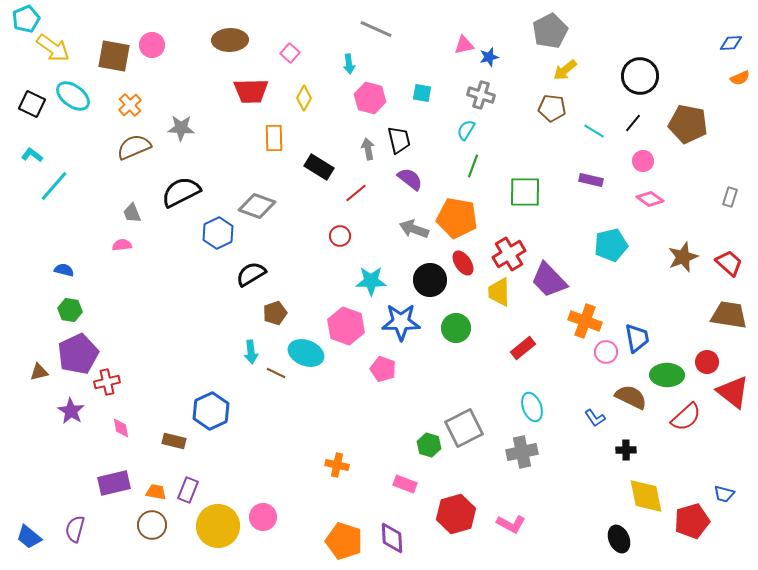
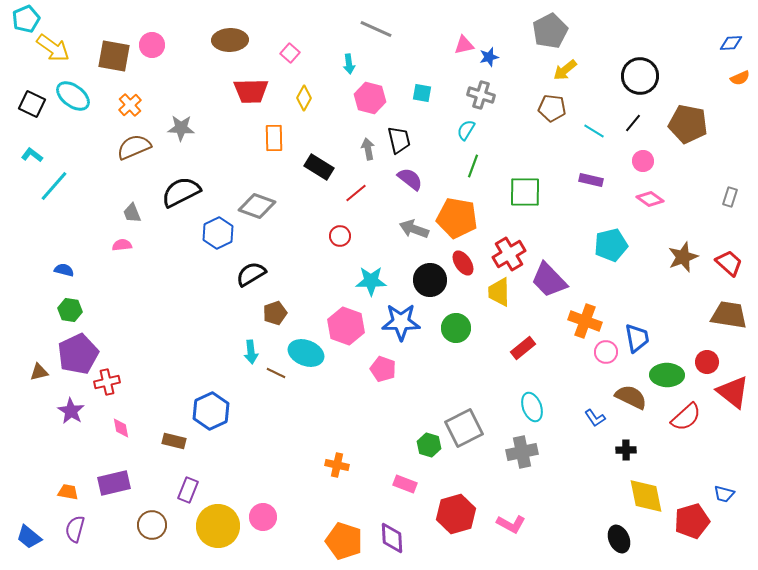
orange trapezoid at (156, 492): moved 88 px left
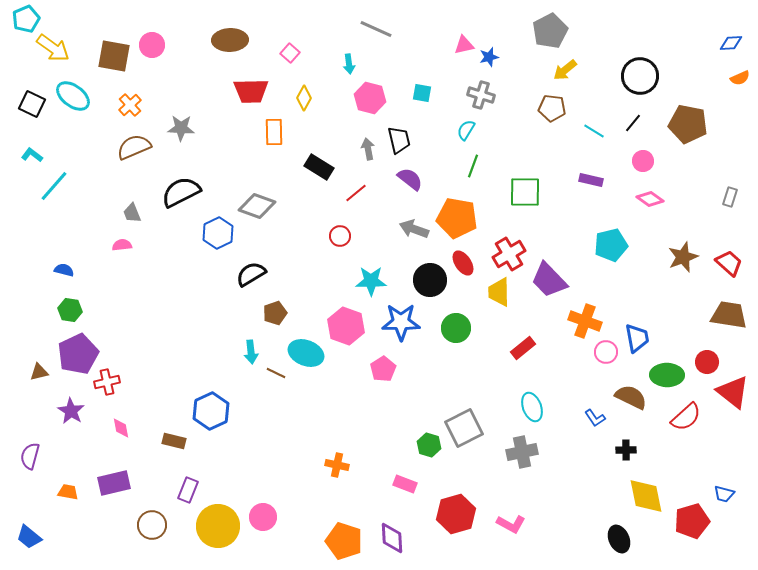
orange rectangle at (274, 138): moved 6 px up
pink pentagon at (383, 369): rotated 20 degrees clockwise
purple semicircle at (75, 529): moved 45 px left, 73 px up
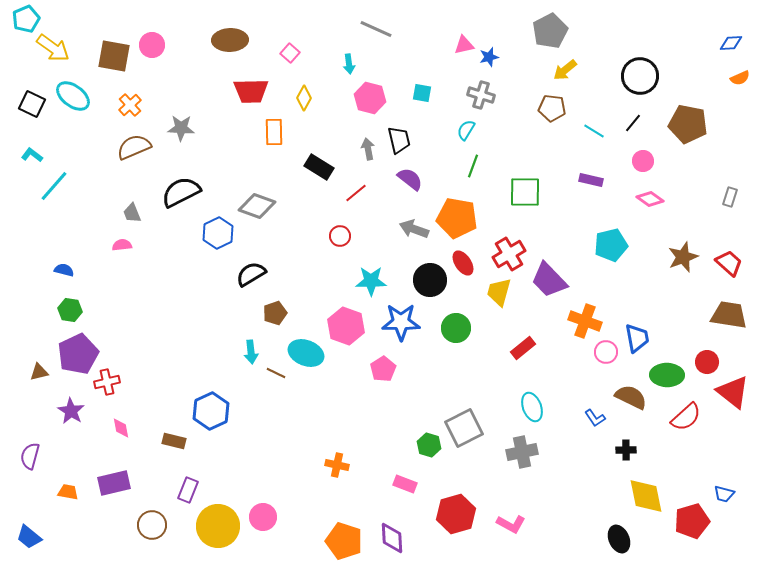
yellow trapezoid at (499, 292): rotated 16 degrees clockwise
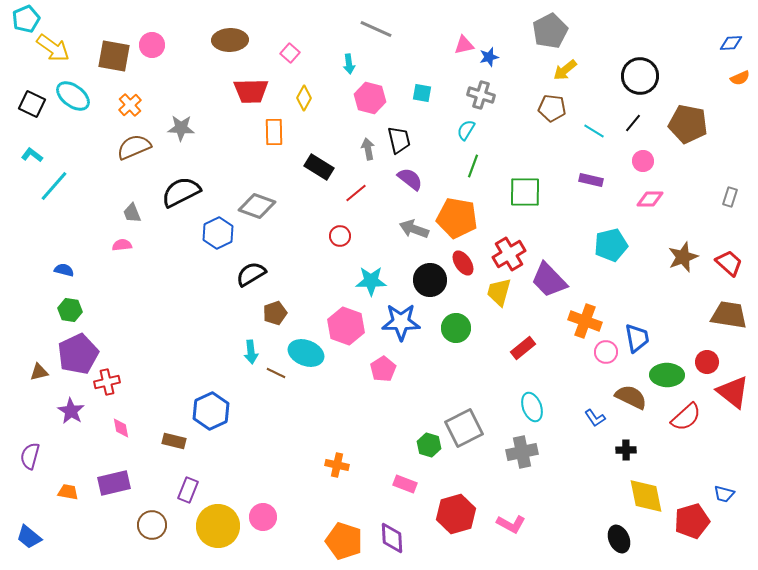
pink diamond at (650, 199): rotated 36 degrees counterclockwise
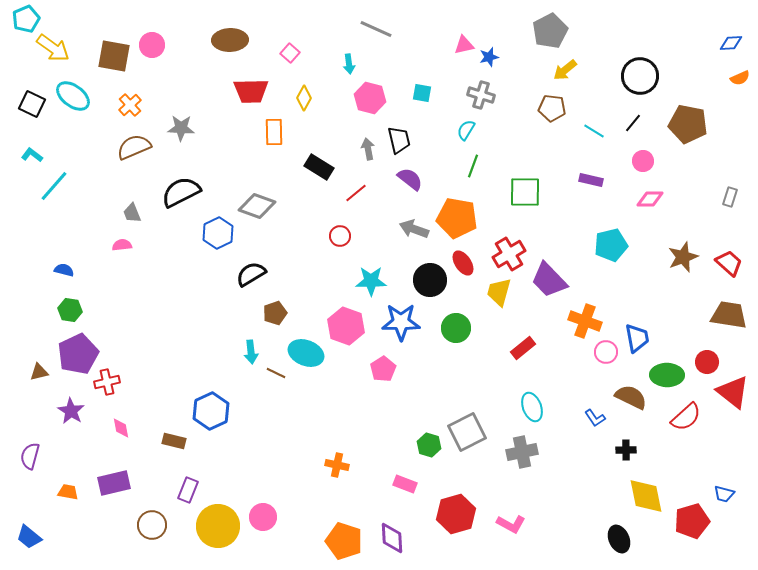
gray square at (464, 428): moved 3 px right, 4 px down
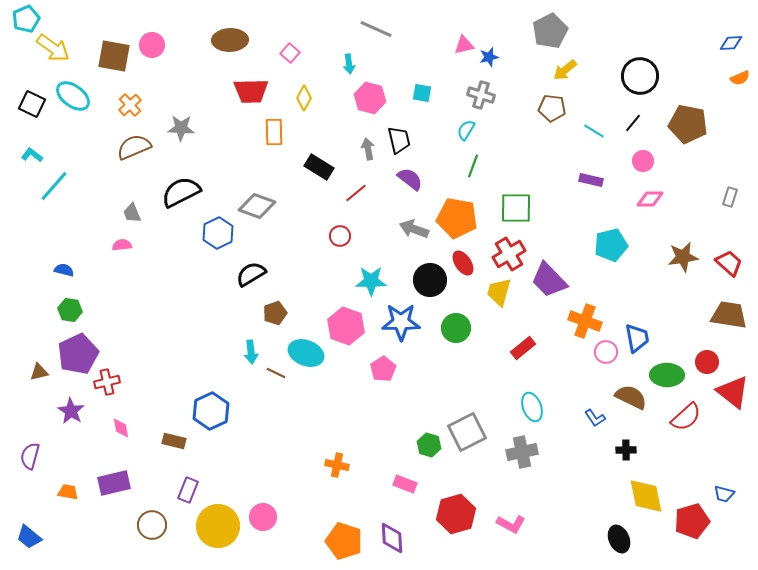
green square at (525, 192): moved 9 px left, 16 px down
brown star at (683, 257): rotated 12 degrees clockwise
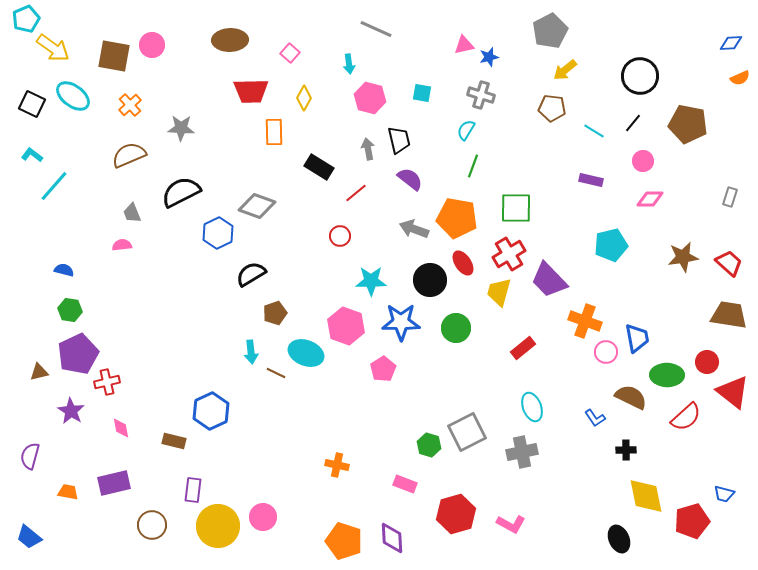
brown semicircle at (134, 147): moved 5 px left, 8 px down
purple rectangle at (188, 490): moved 5 px right; rotated 15 degrees counterclockwise
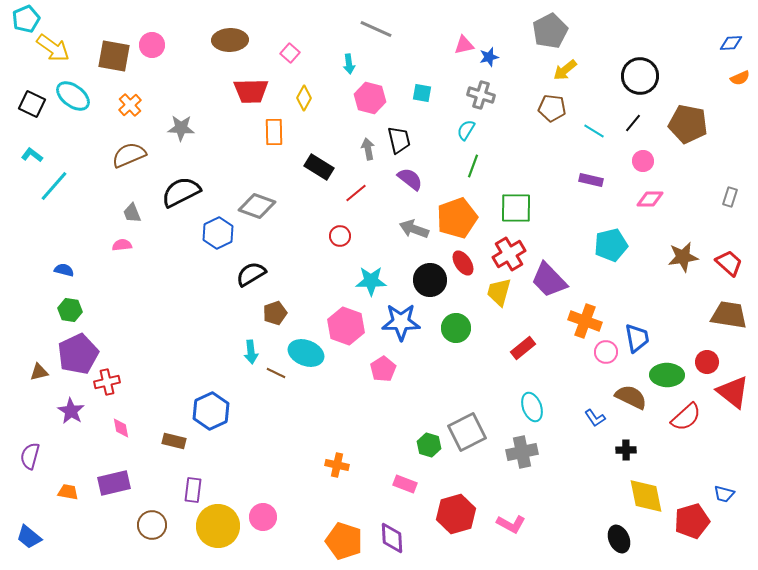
orange pentagon at (457, 218): rotated 30 degrees counterclockwise
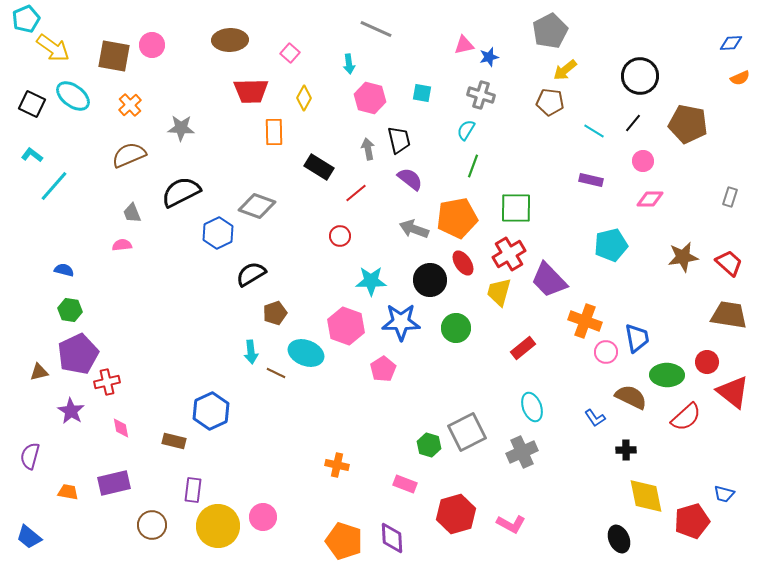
brown pentagon at (552, 108): moved 2 px left, 6 px up
orange pentagon at (457, 218): rotated 9 degrees clockwise
gray cross at (522, 452): rotated 12 degrees counterclockwise
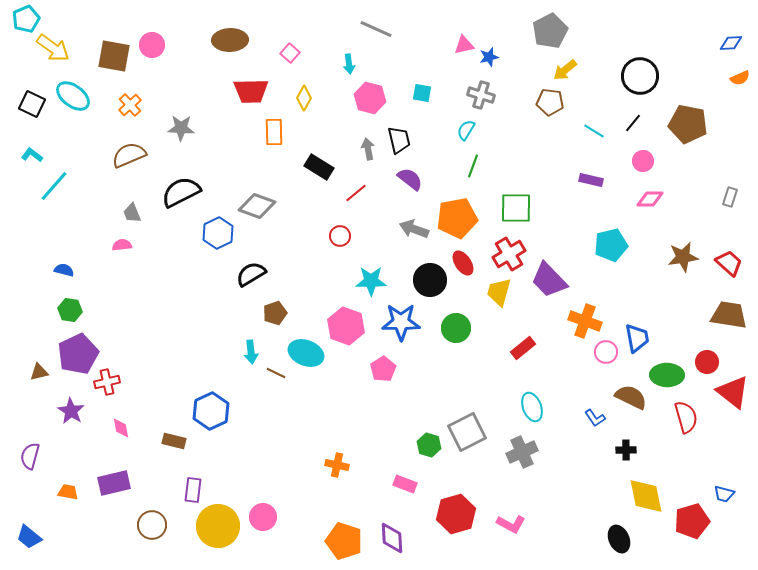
red semicircle at (686, 417): rotated 64 degrees counterclockwise
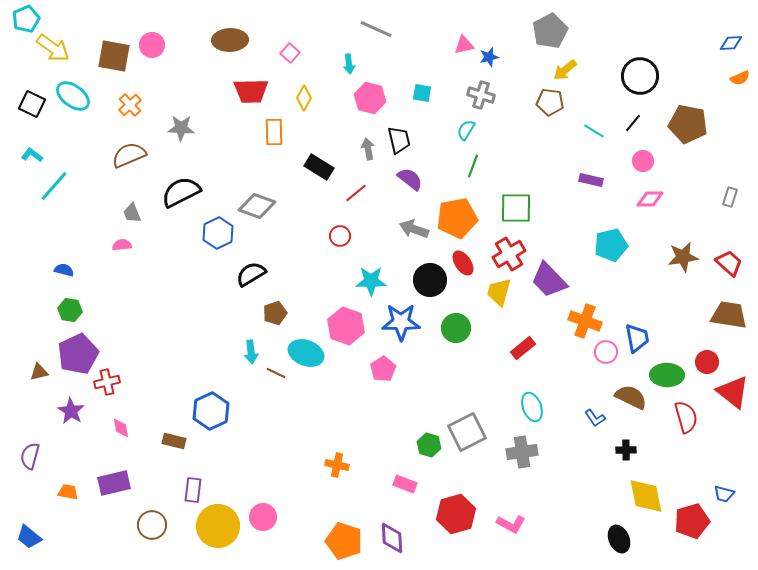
gray cross at (522, 452): rotated 16 degrees clockwise
